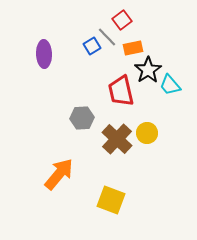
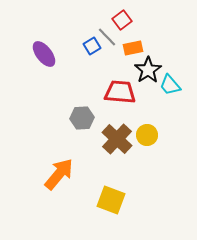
purple ellipse: rotated 36 degrees counterclockwise
red trapezoid: moved 1 px left, 1 px down; rotated 108 degrees clockwise
yellow circle: moved 2 px down
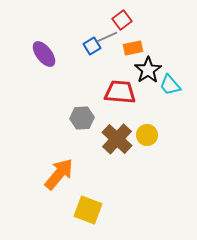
gray line: rotated 70 degrees counterclockwise
yellow square: moved 23 px left, 10 px down
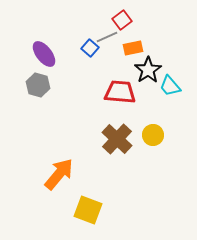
blue square: moved 2 px left, 2 px down; rotated 18 degrees counterclockwise
cyan trapezoid: moved 1 px down
gray hexagon: moved 44 px left, 33 px up; rotated 20 degrees clockwise
yellow circle: moved 6 px right
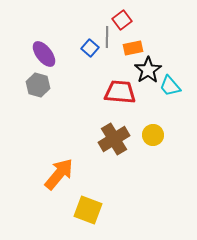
gray line: rotated 65 degrees counterclockwise
brown cross: moved 3 px left; rotated 16 degrees clockwise
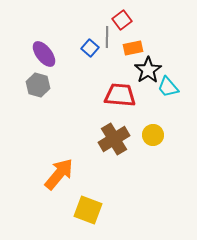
cyan trapezoid: moved 2 px left, 1 px down
red trapezoid: moved 3 px down
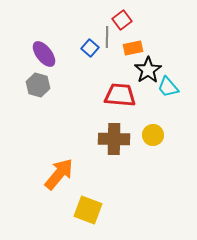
brown cross: rotated 32 degrees clockwise
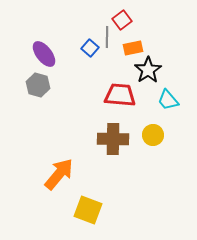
cyan trapezoid: moved 13 px down
brown cross: moved 1 px left
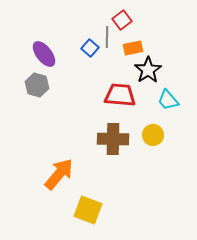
gray hexagon: moved 1 px left
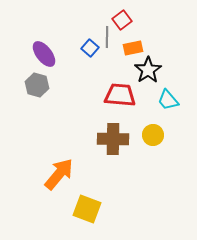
yellow square: moved 1 px left, 1 px up
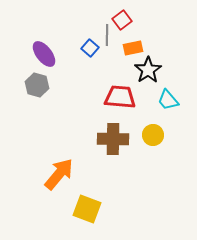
gray line: moved 2 px up
red trapezoid: moved 2 px down
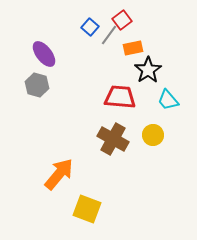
gray line: moved 2 px right; rotated 35 degrees clockwise
blue square: moved 21 px up
brown cross: rotated 28 degrees clockwise
